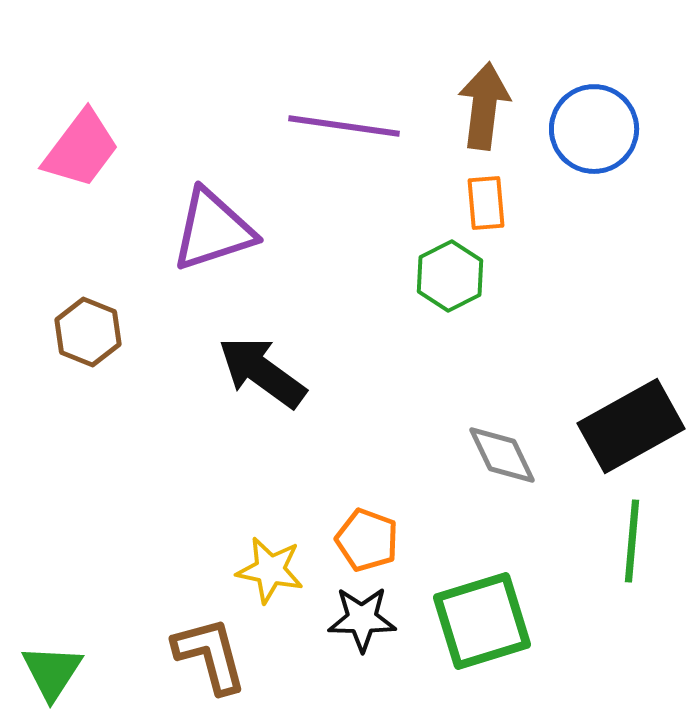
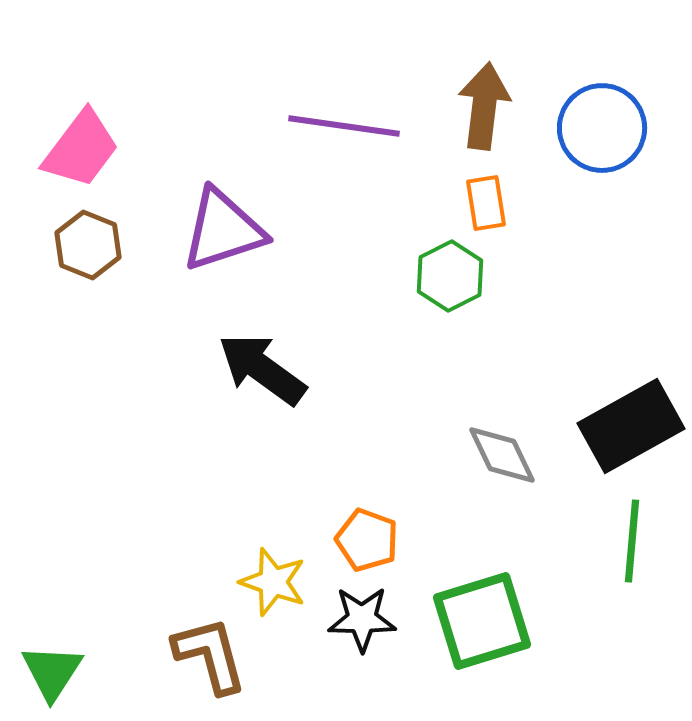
blue circle: moved 8 px right, 1 px up
orange rectangle: rotated 4 degrees counterclockwise
purple triangle: moved 10 px right
brown hexagon: moved 87 px up
black arrow: moved 3 px up
yellow star: moved 3 px right, 12 px down; rotated 8 degrees clockwise
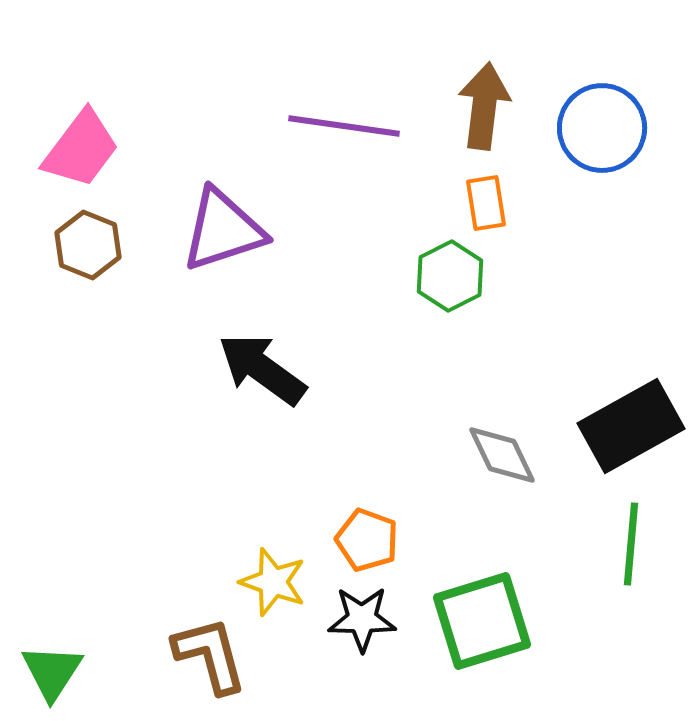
green line: moved 1 px left, 3 px down
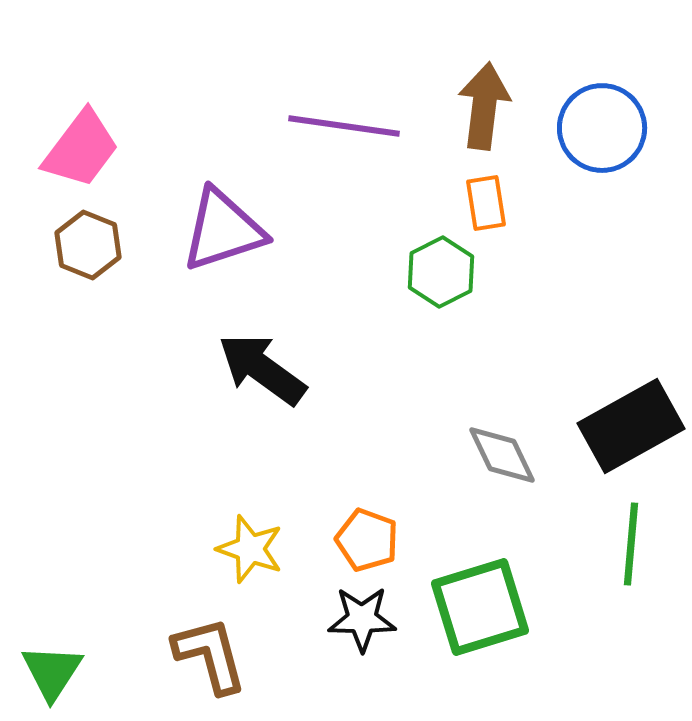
green hexagon: moved 9 px left, 4 px up
yellow star: moved 23 px left, 33 px up
green square: moved 2 px left, 14 px up
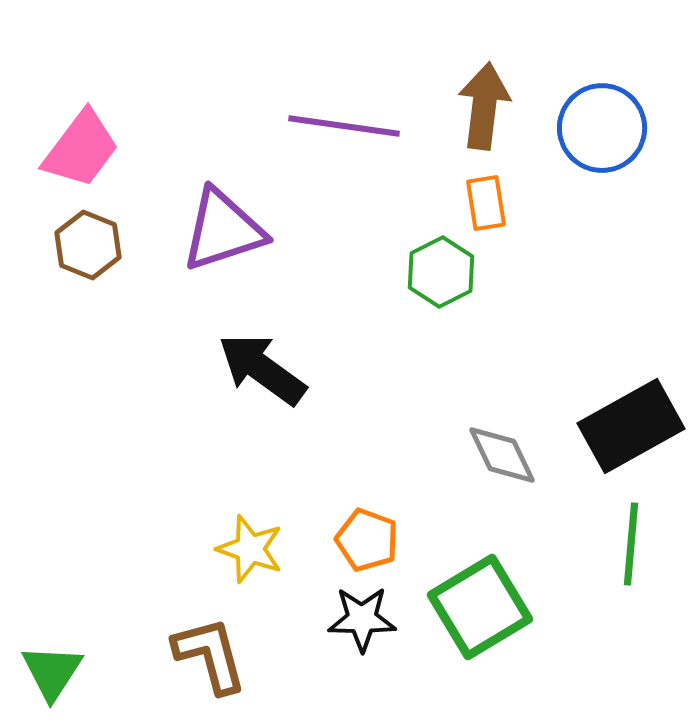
green square: rotated 14 degrees counterclockwise
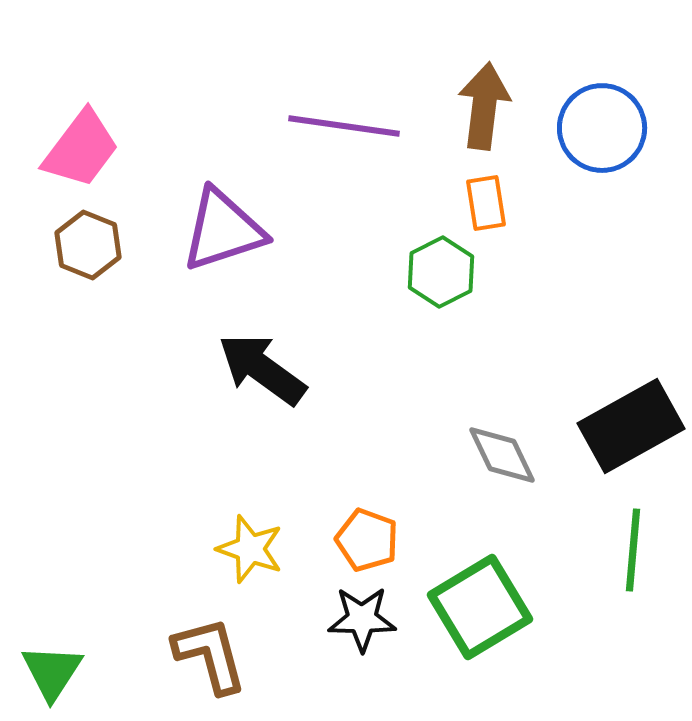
green line: moved 2 px right, 6 px down
